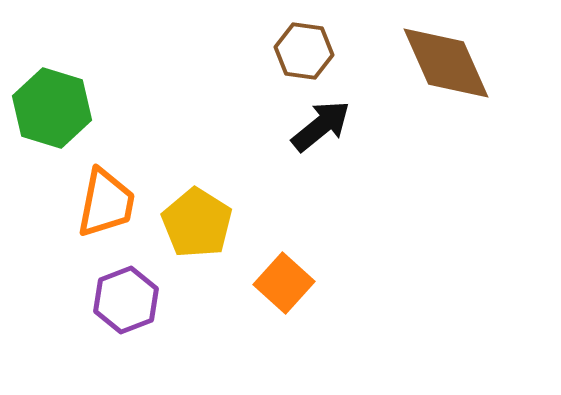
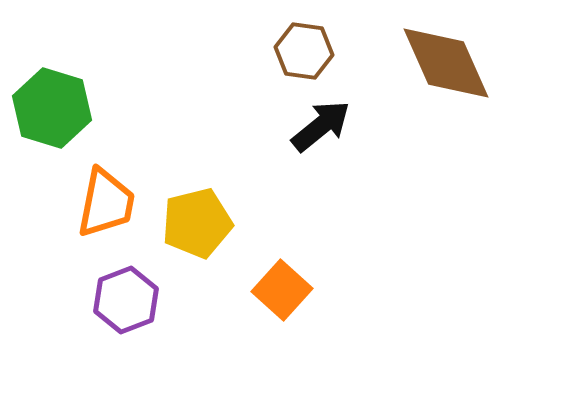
yellow pentagon: rotated 26 degrees clockwise
orange square: moved 2 px left, 7 px down
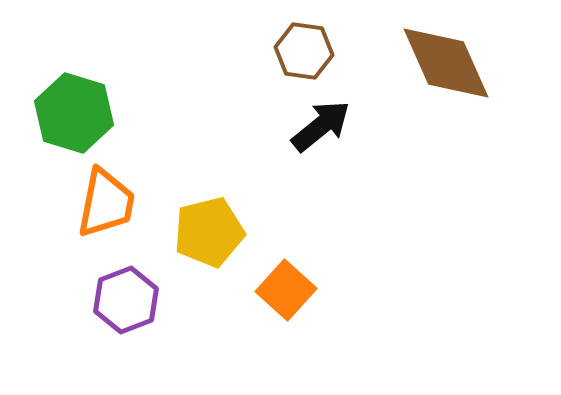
green hexagon: moved 22 px right, 5 px down
yellow pentagon: moved 12 px right, 9 px down
orange square: moved 4 px right
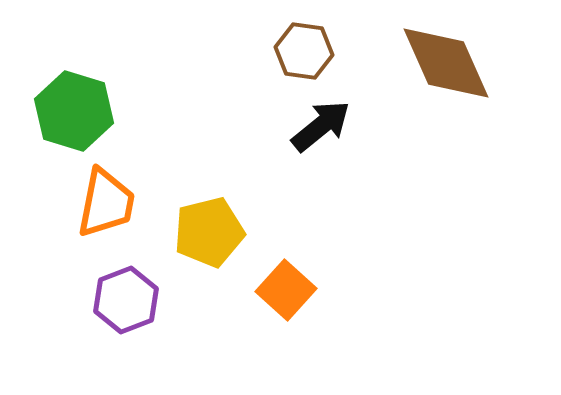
green hexagon: moved 2 px up
